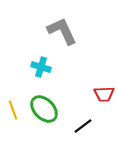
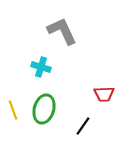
green ellipse: rotated 60 degrees clockwise
black line: rotated 18 degrees counterclockwise
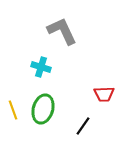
green ellipse: moved 1 px left
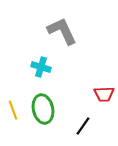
green ellipse: rotated 28 degrees counterclockwise
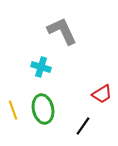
red trapezoid: moved 2 px left; rotated 30 degrees counterclockwise
